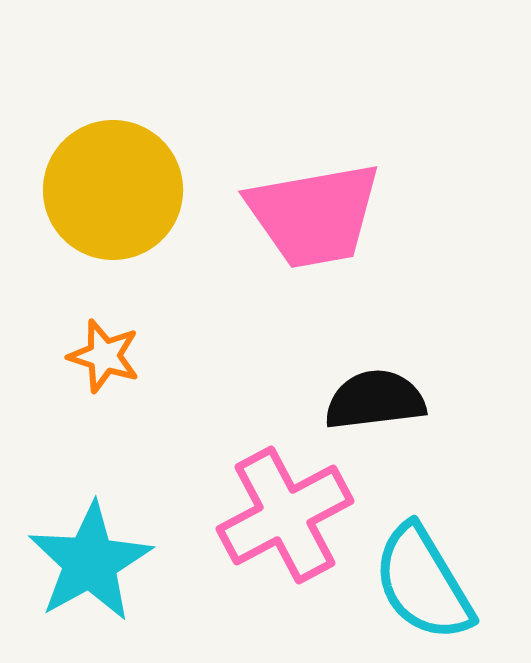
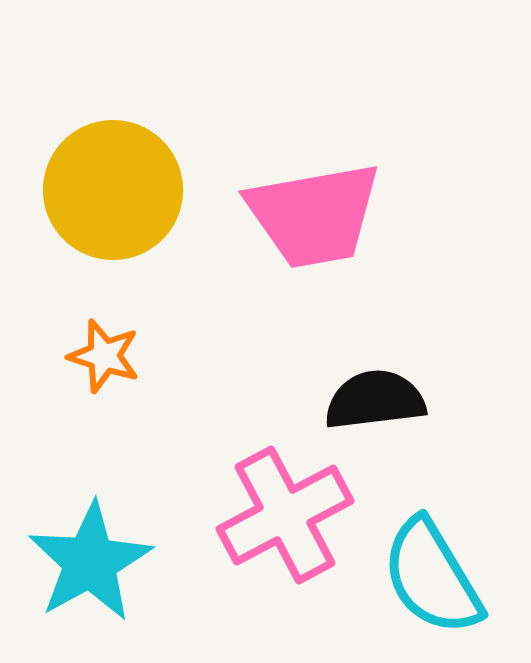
cyan semicircle: moved 9 px right, 6 px up
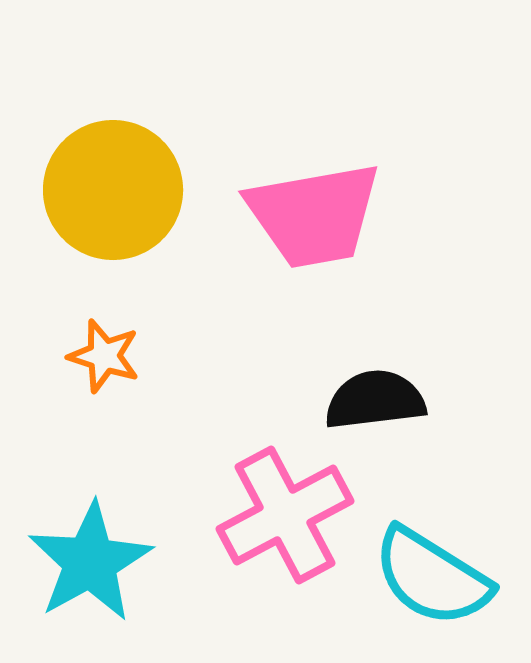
cyan semicircle: rotated 27 degrees counterclockwise
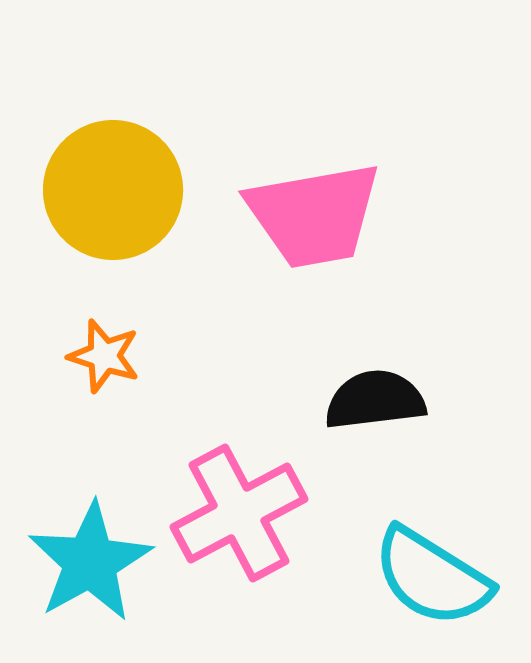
pink cross: moved 46 px left, 2 px up
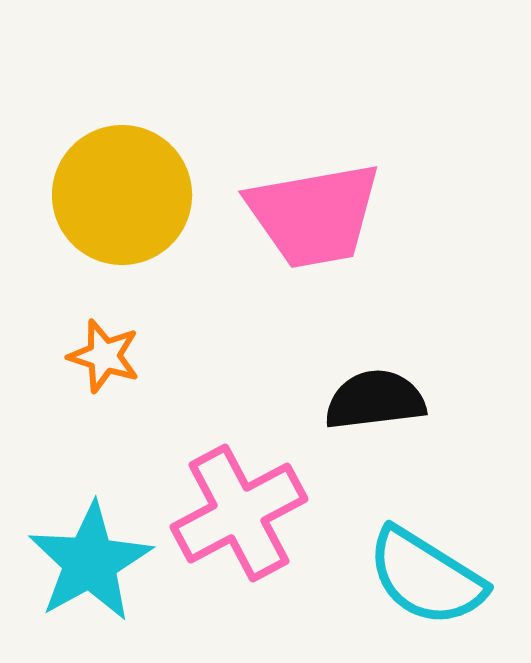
yellow circle: moved 9 px right, 5 px down
cyan semicircle: moved 6 px left
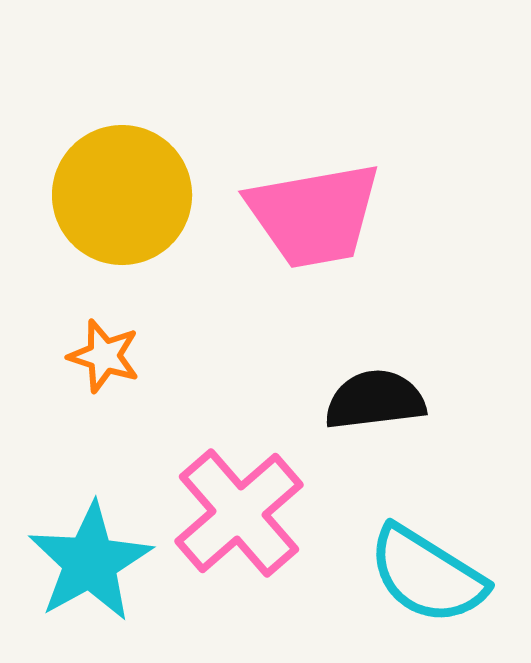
pink cross: rotated 13 degrees counterclockwise
cyan semicircle: moved 1 px right, 2 px up
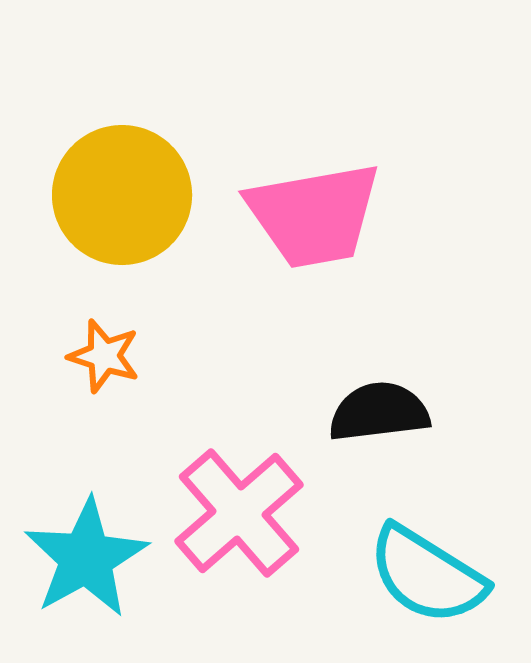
black semicircle: moved 4 px right, 12 px down
cyan star: moved 4 px left, 4 px up
